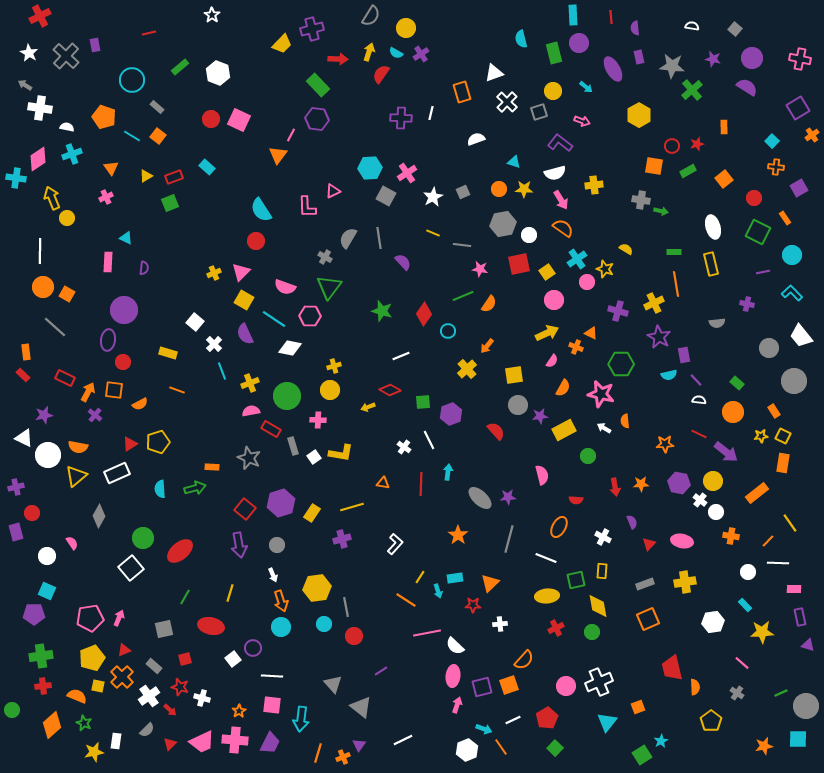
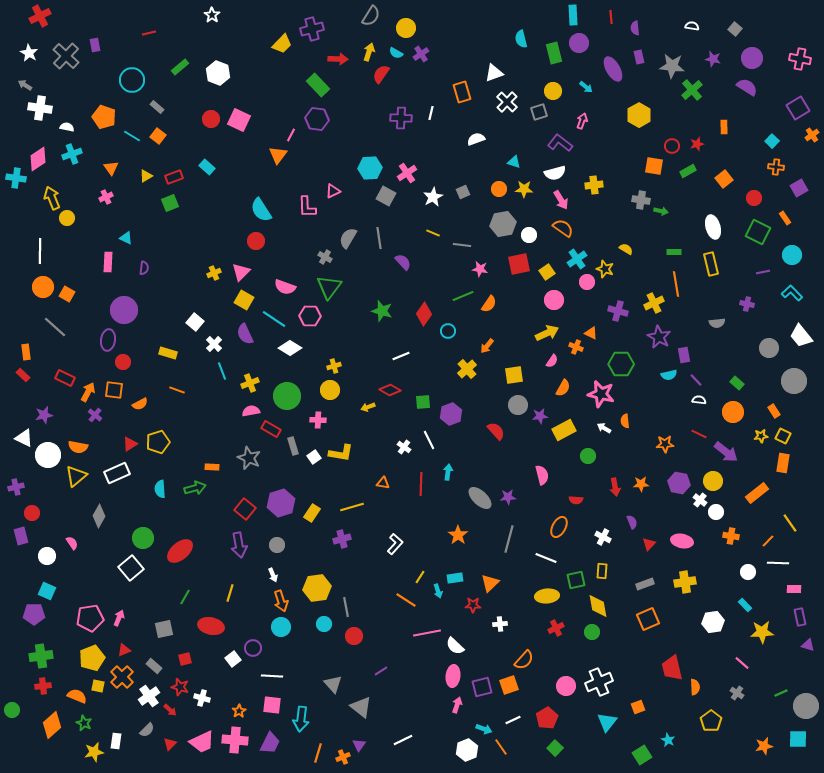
pink arrow at (582, 121): rotated 91 degrees counterclockwise
white diamond at (290, 348): rotated 20 degrees clockwise
purple rectangle at (16, 532): moved 5 px right, 4 px down
cyan star at (661, 741): moved 7 px right, 1 px up; rotated 16 degrees counterclockwise
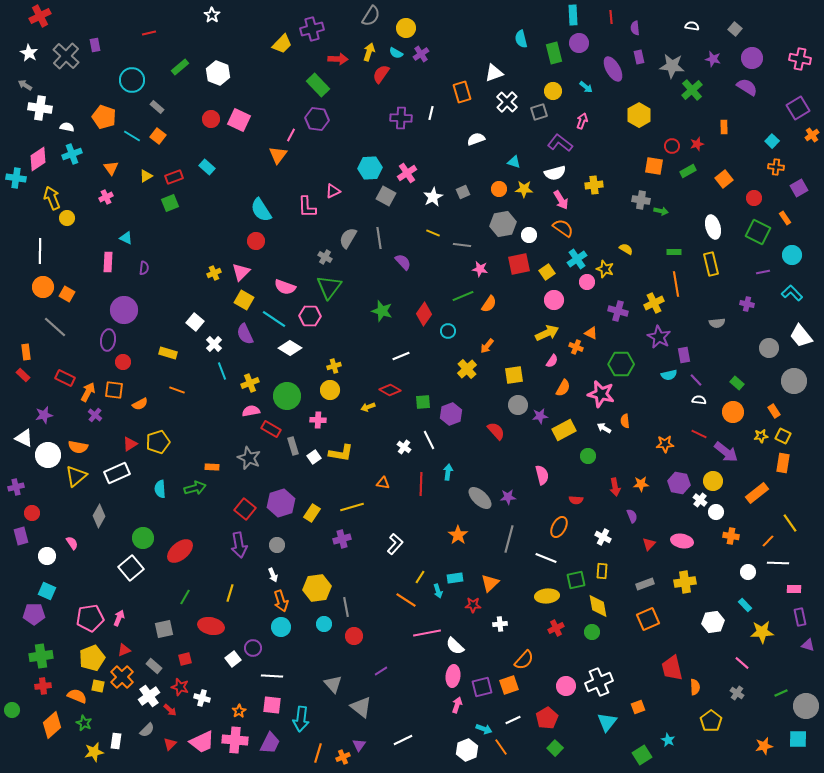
purple semicircle at (632, 522): moved 6 px up
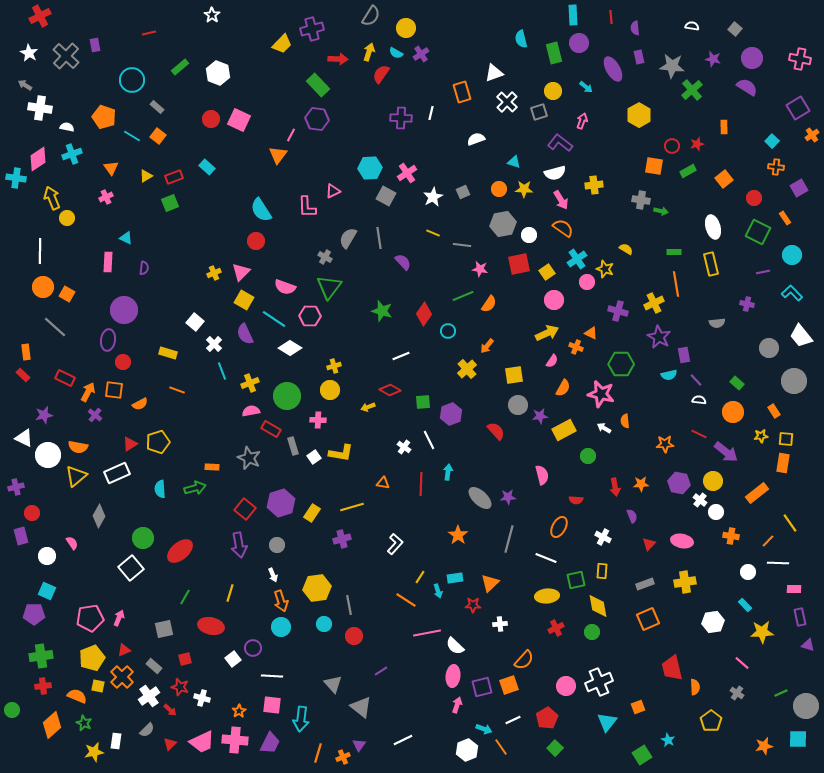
yellow square at (783, 436): moved 3 px right, 3 px down; rotated 21 degrees counterclockwise
gray line at (346, 607): moved 3 px right, 2 px up
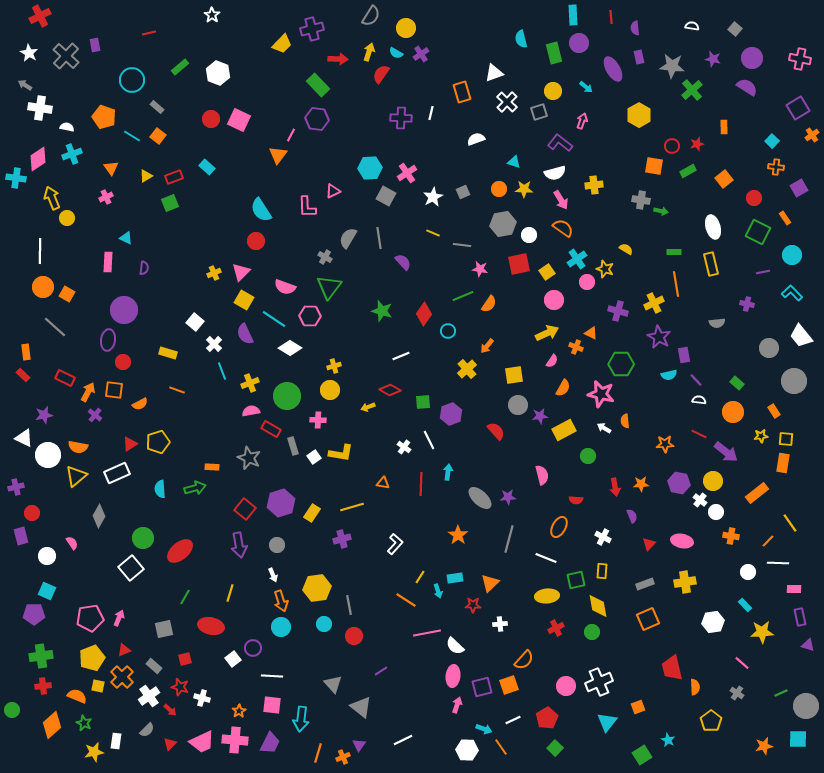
white hexagon at (467, 750): rotated 25 degrees clockwise
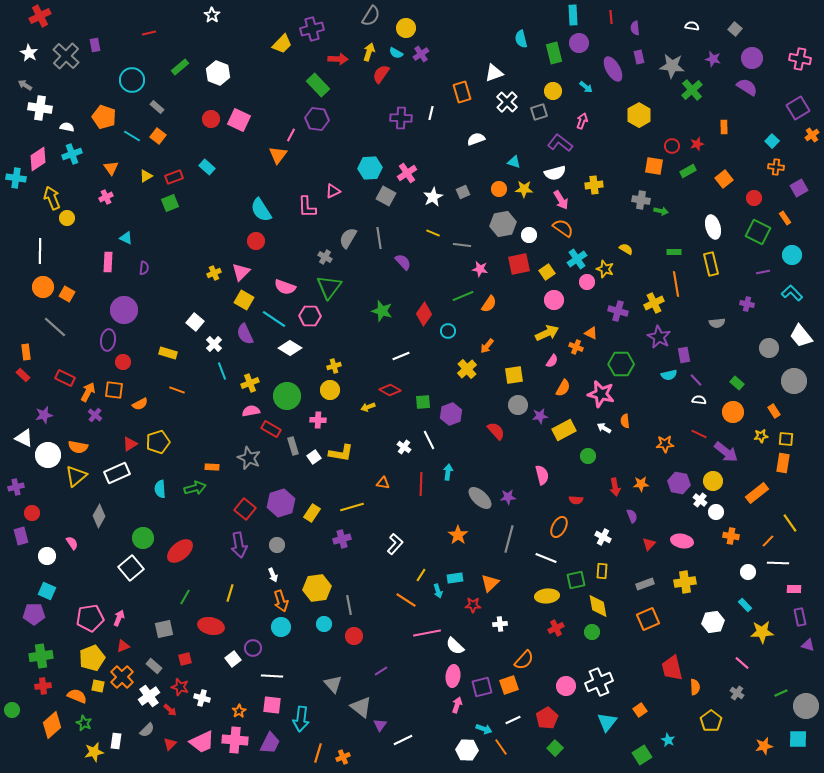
yellow line at (420, 577): moved 1 px right, 2 px up
red triangle at (124, 650): moved 1 px left, 4 px up
orange square at (638, 707): moved 2 px right, 3 px down; rotated 16 degrees counterclockwise
purple triangle at (359, 745): moved 21 px right, 20 px up
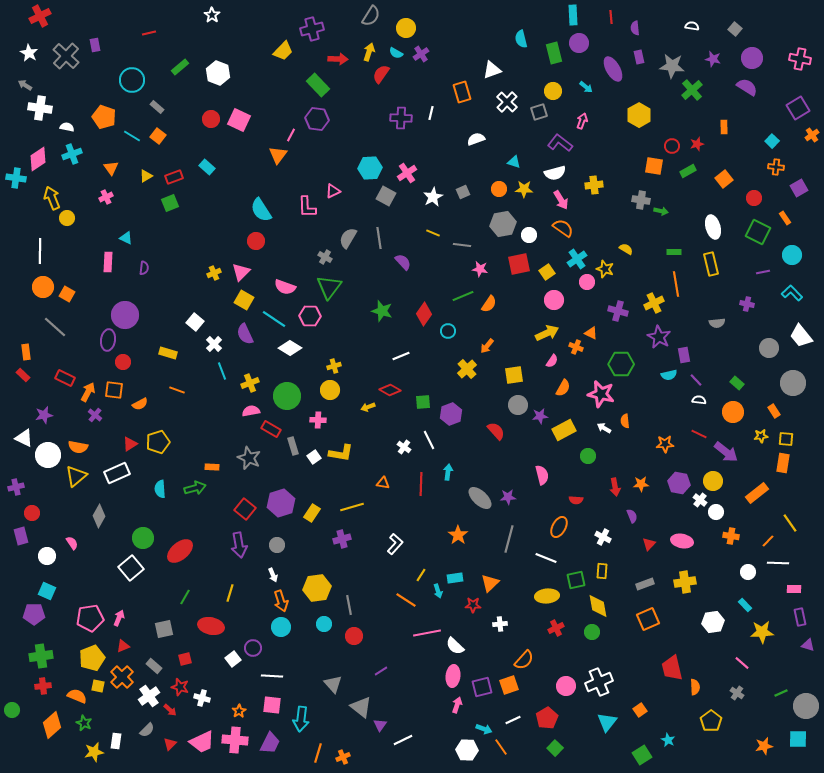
yellow trapezoid at (282, 44): moved 1 px right, 7 px down
white triangle at (494, 73): moved 2 px left, 3 px up
purple circle at (124, 310): moved 1 px right, 5 px down
gray circle at (794, 381): moved 1 px left, 2 px down
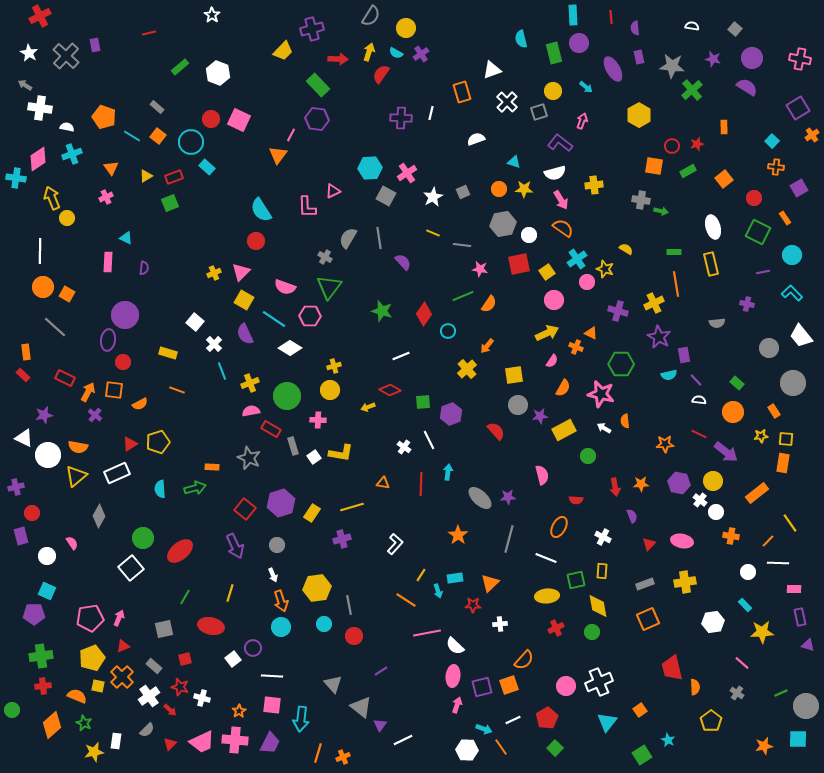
cyan circle at (132, 80): moved 59 px right, 62 px down
purple arrow at (239, 545): moved 4 px left, 1 px down; rotated 15 degrees counterclockwise
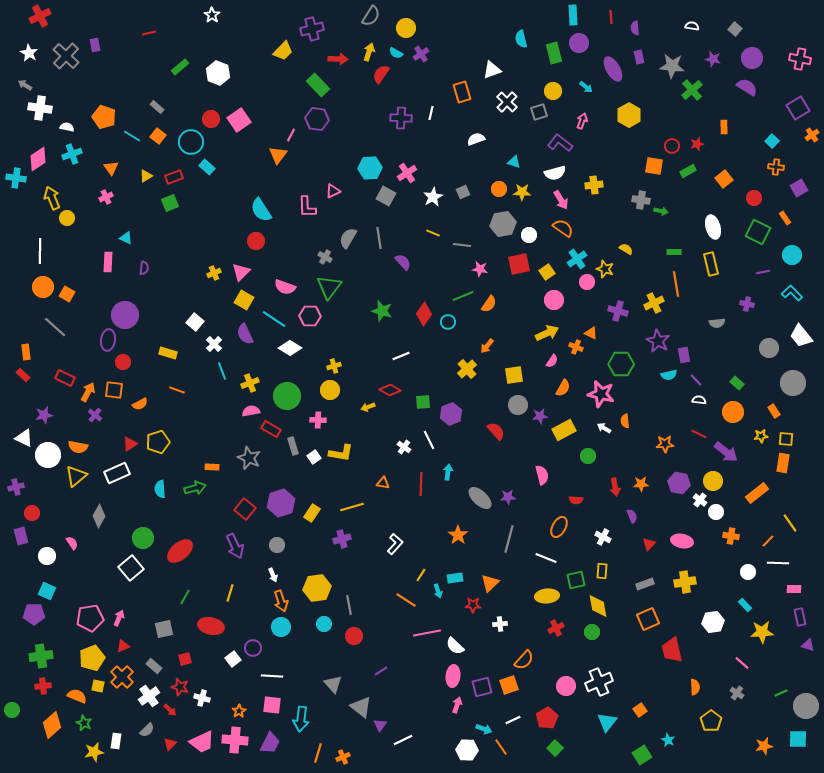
yellow hexagon at (639, 115): moved 10 px left
pink square at (239, 120): rotated 30 degrees clockwise
yellow star at (524, 189): moved 2 px left, 3 px down
cyan circle at (448, 331): moved 9 px up
purple star at (659, 337): moved 1 px left, 4 px down
red trapezoid at (672, 668): moved 18 px up
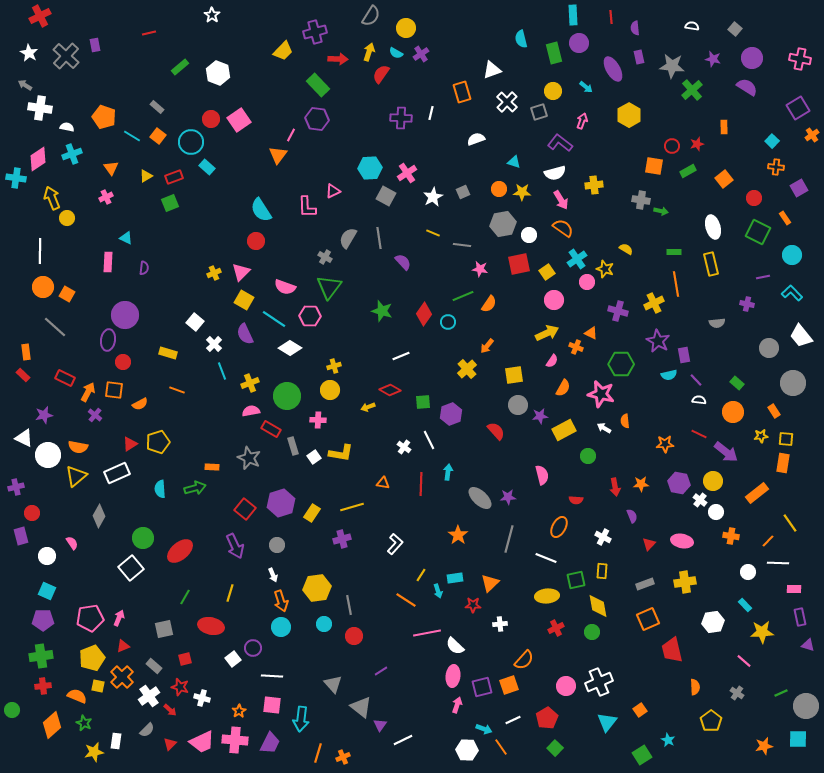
purple cross at (312, 29): moved 3 px right, 3 px down
purple line at (763, 272): moved 5 px down
purple pentagon at (34, 614): moved 9 px right, 6 px down
pink line at (742, 663): moved 2 px right, 2 px up
